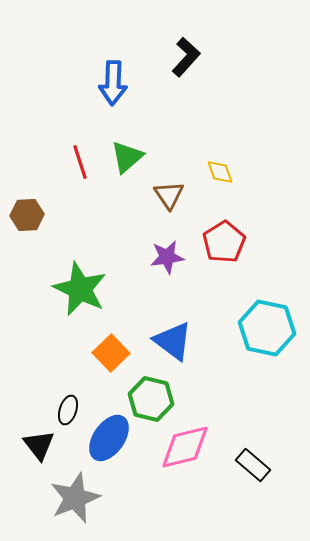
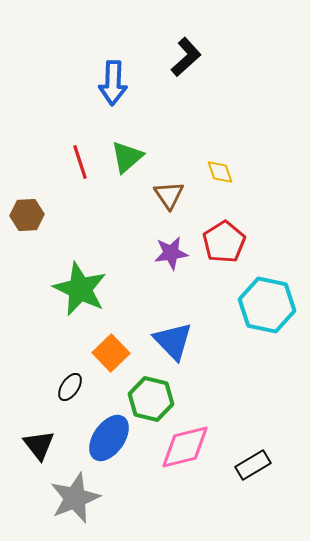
black L-shape: rotated 6 degrees clockwise
purple star: moved 4 px right, 4 px up
cyan hexagon: moved 23 px up
blue triangle: rotated 9 degrees clockwise
black ellipse: moved 2 px right, 23 px up; rotated 16 degrees clockwise
black rectangle: rotated 72 degrees counterclockwise
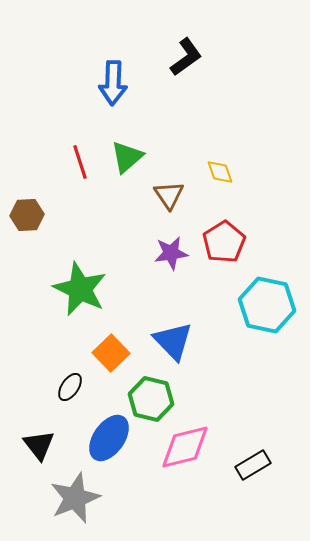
black L-shape: rotated 6 degrees clockwise
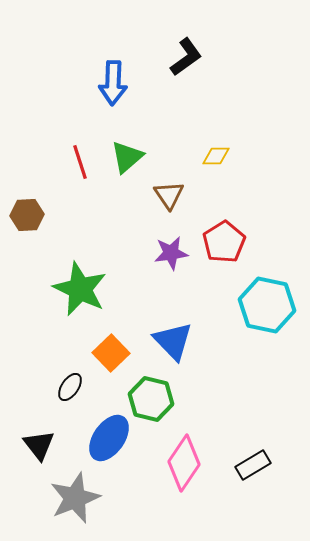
yellow diamond: moved 4 px left, 16 px up; rotated 72 degrees counterclockwise
pink diamond: moved 1 px left, 16 px down; rotated 42 degrees counterclockwise
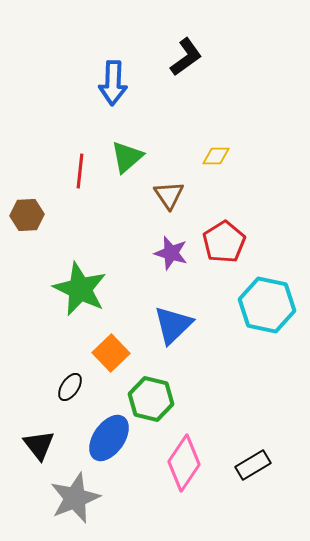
red line: moved 9 px down; rotated 24 degrees clockwise
purple star: rotated 24 degrees clockwise
blue triangle: moved 16 px up; rotated 30 degrees clockwise
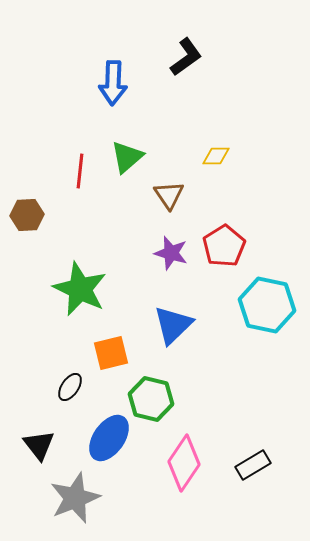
red pentagon: moved 4 px down
orange square: rotated 30 degrees clockwise
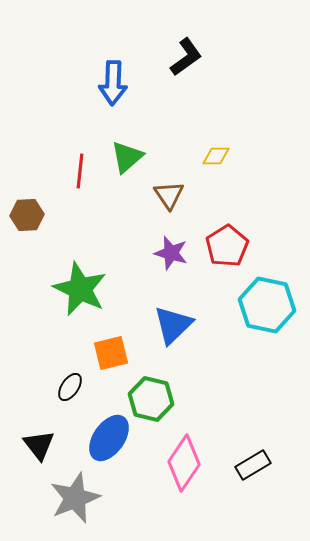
red pentagon: moved 3 px right
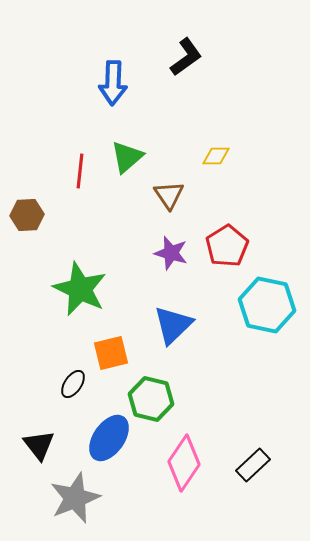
black ellipse: moved 3 px right, 3 px up
black rectangle: rotated 12 degrees counterclockwise
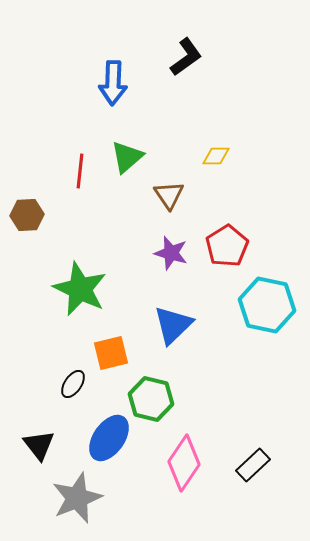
gray star: moved 2 px right
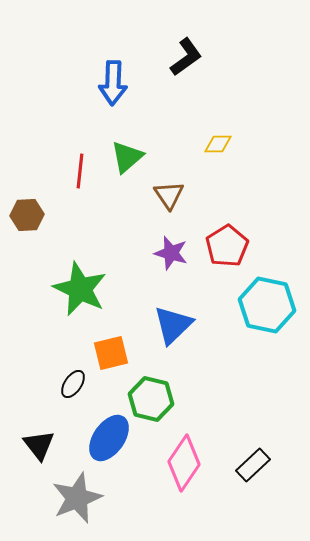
yellow diamond: moved 2 px right, 12 px up
